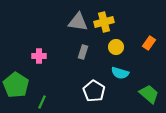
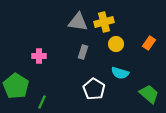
yellow circle: moved 3 px up
green pentagon: moved 1 px down
white pentagon: moved 2 px up
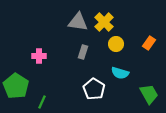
yellow cross: rotated 30 degrees counterclockwise
green trapezoid: rotated 20 degrees clockwise
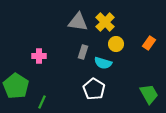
yellow cross: moved 1 px right
cyan semicircle: moved 17 px left, 10 px up
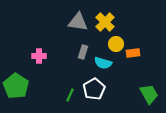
orange rectangle: moved 16 px left, 10 px down; rotated 48 degrees clockwise
white pentagon: rotated 10 degrees clockwise
green line: moved 28 px right, 7 px up
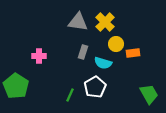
white pentagon: moved 1 px right, 2 px up
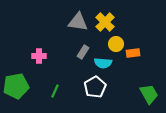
gray rectangle: rotated 16 degrees clockwise
cyan semicircle: rotated 12 degrees counterclockwise
green pentagon: rotated 30 degrees clockwise
green line: moved 15 px left, 4 px up
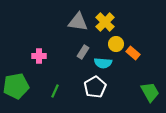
orange rectangle: rotated 48 degrees clockwise
green trapezoid: moved 1 px right, 2 px up
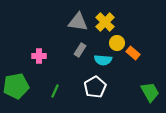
yellow circle: moved 1 px right, 1 px up
gray rectangle: moved 3 px left, 2 px up
cyan semicircle: moved 3 px up
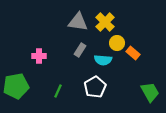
green line: moved 3 px right
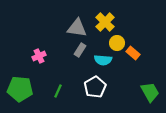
gray triangle: moved 1 px left, 6 px down
pink cross: rotated 24 degrees counterclockwise
green pentagon: moved 4 px right, 3 px down; rotated 15 degrees clockwise
